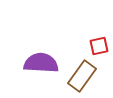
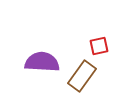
purple semicircle: moved 1 px right, 1 px up
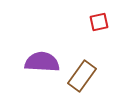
red square: moved 24 px up
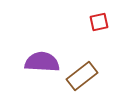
brown rectangle: rotated 16 degrees clockwise
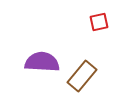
brown rectangle: rotated 12 degrees counterclockwise
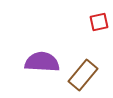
brown rectangle: moved 1 px right, 1 px up
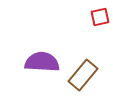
red square: moved 1 px right, 5 px up
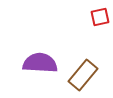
purple semicircle: moved 2 px left, 1 px down
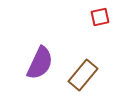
purple semicircle: rotated 112 degrees clockwise
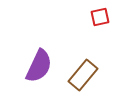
purple semicircle: moved 1 px left, 3 px down
